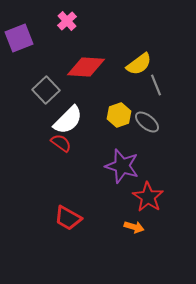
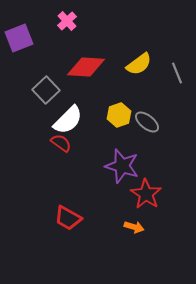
gray line: moved 21 px right, 12 px up
red star: moved 2 px left, 3 px up
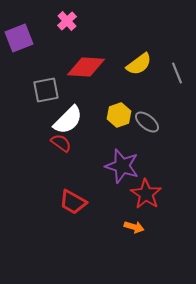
gray square: rotated 32 degrees clockwise
red trapezoid: moved 5 px right, 16 px up
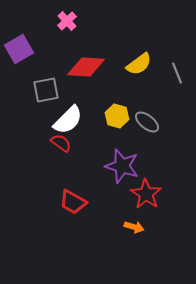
purple square: moved 11 px down; rotated 8 degrees counterclockwise
yellow hexagon: moved 2 px left, 1 px down; rotated 25 degrees counterclockwise
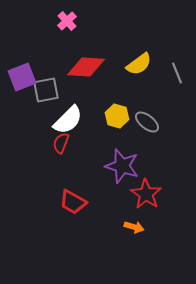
purple square: moved 3 px right, 28 px down; rotated 8 degrees clockwise
red semicircle: rotated 105 degrees counterclockwise
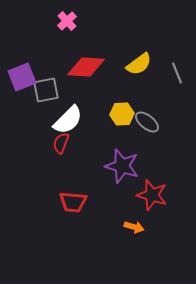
yellow hexagon: moved 5 px right, 2 px up; rotated 20 degrees counterclockwise
red star: moved 6 px right, 1 px down; rotated 16 degrees counterclockwise
red trapezoid: rotated 24 degrees counterclockwise
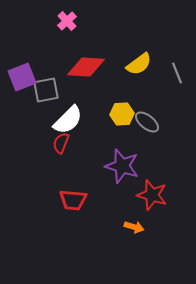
red trapezoid: moved 2 px up
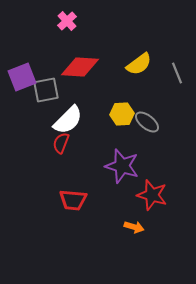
red diamond: moved 6 px left
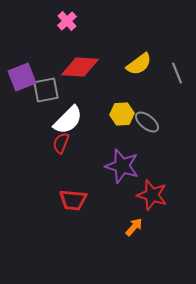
orange arrow: rotated 66 degrees counterclockwise
